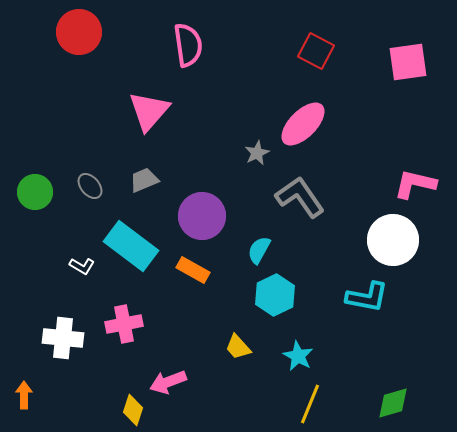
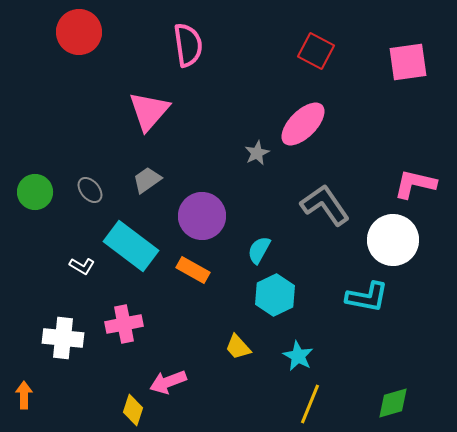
gray trapezoid: moved 3 px right; rotated 12 degrees counterclockwise
gray ellipse: moved 4 px down
gray L-shape: moved 25 px right, 8 px down
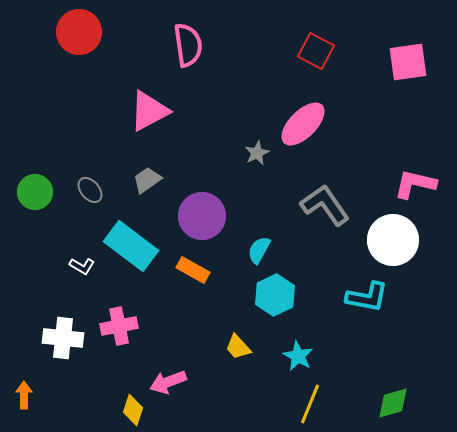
pink triangle: rotated 21 degrees clockwise
pink cross: moved 5 px left, 2 px down
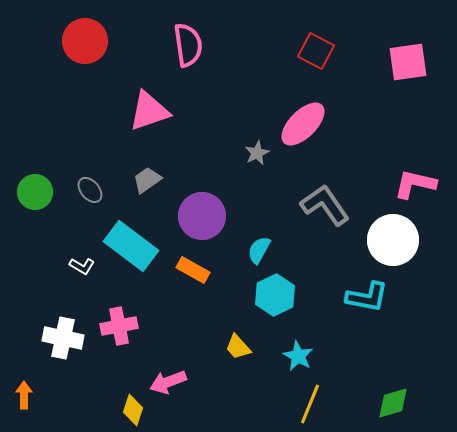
red circle: moved 6 px right, 9 px down
pink triangle: rotated 9 degrees clockwise
white cross: rotated 6 degrees clockwise
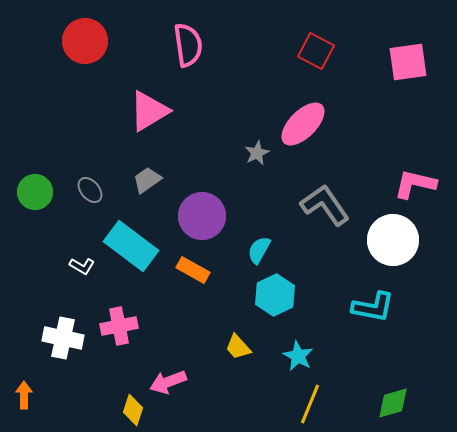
pink triangle: rotated 12 degrees counterclockwise
cyan L-shape: moved 6 px right, 10 px down
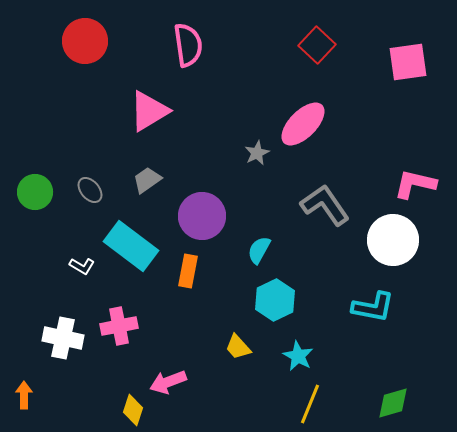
red square: moved 1 px right, 6 px up; rotated 15 degrees clockwise
orange rectangle: moved 5 px left, 1 px down; rotated 72 degrees clockwise
cyan hexagon: moved 5 px down
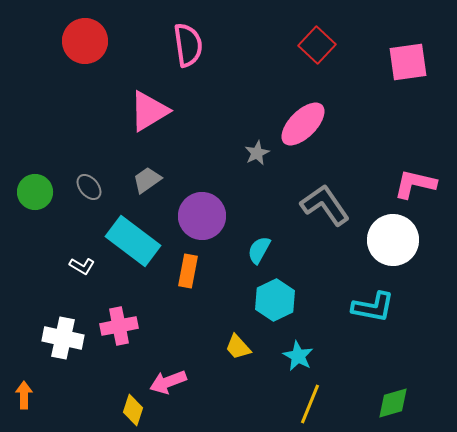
gray ellipse: moved 1 px left, 3 px up
cyan rectangle: moved 2 px right, 5 px up
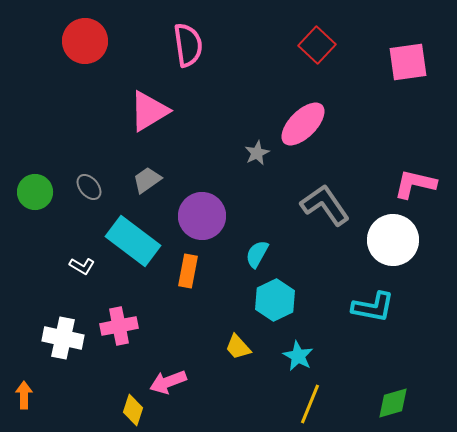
cyan semicircle: moved 2 px left, 4 px down
